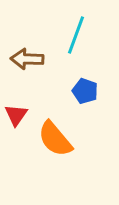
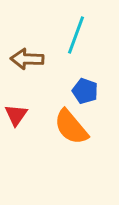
orange semicircle: moved 16 px right, 12 px up
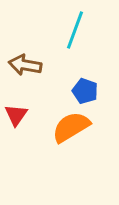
cyan line: moved 1 px left, 5 px up
brown arrow: moved 2 px left, 6 px down; rotated 8 degrees clockwise
orange semicircle: rotated 99 degrees clockwise
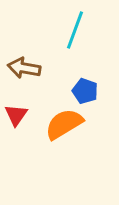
brown arrow: moved 1 px left, 3 px down
orange semicircle: moved 7 px left, 3 px up
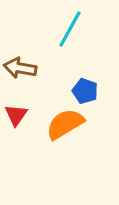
cyan line: moved 5 px left, 1 px up; rotated 9 degrees clockwise
brown arrow: moved 4 px left
orange semicircle: moved 1 px right
